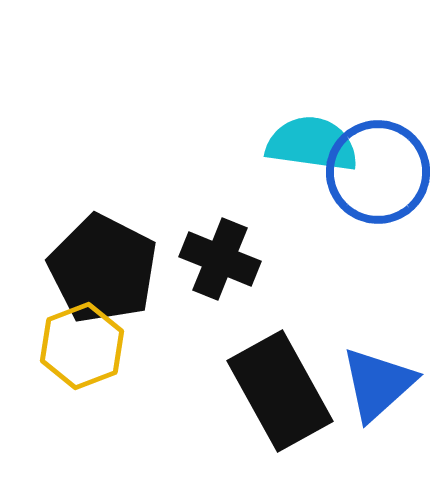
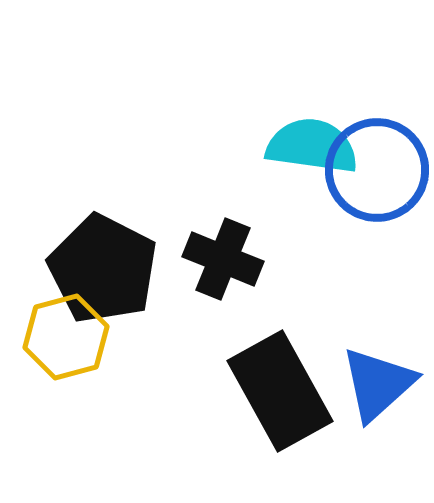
cyan semicircle: moved 2 px down
blue circle: moved 1 px left, 2 px up
black cross: moved 3 px right
yellow hexagon: moved 16 px left, 9 px up; rotated 6 degrees clockwise
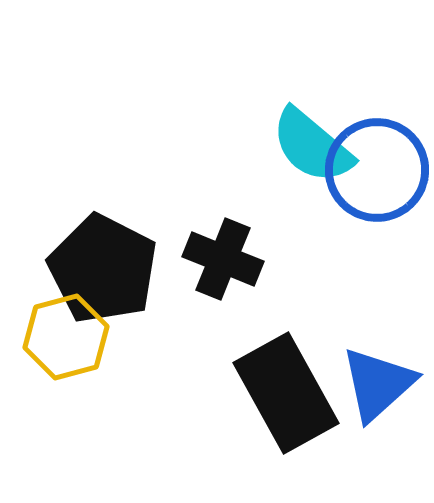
cyan semicircle: rotated 148 degrees counterclockwise
black rectangle: moved 6 px right, 2 px down
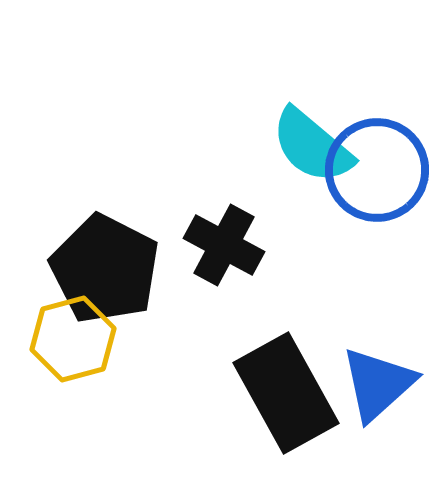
black cross: moved 1 px right, 14 px up; rotated 6 degrees clockwise
black pentagon: moved 2 px right
yellow hexagon: moved 7 px right, 2 px down
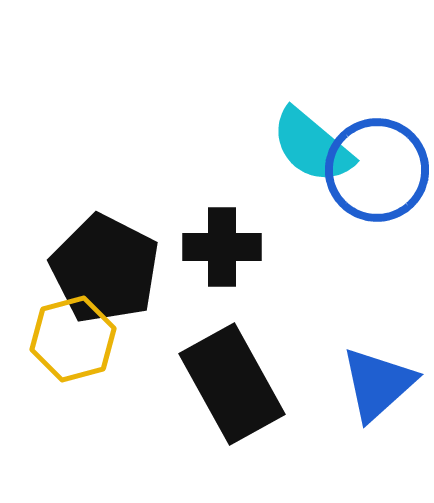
black cross: moved 2 px left, 2 px down; rotated 28 degrees counterclockwise
black rectangle: moved 54 px left, 9 px up
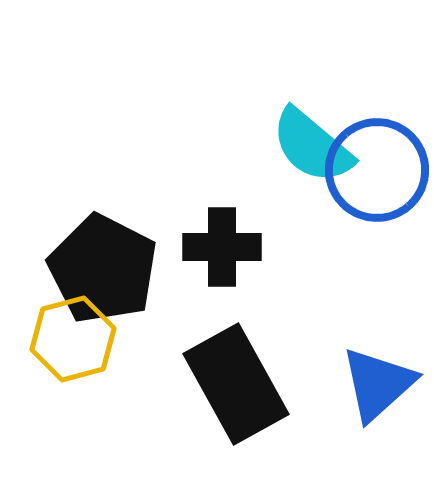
black pentagon: moved 2 px left
black rectangle: moved 4 px right
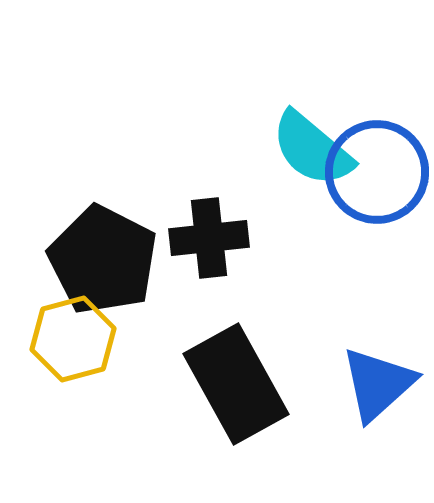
cyan semicircle: moved 3 px down
blue circle: moved 2 px down
black cross: moved 13 px left, 9 px up; rotated 6 degrees counterclockwise
black pentagon: moved 9 px up
